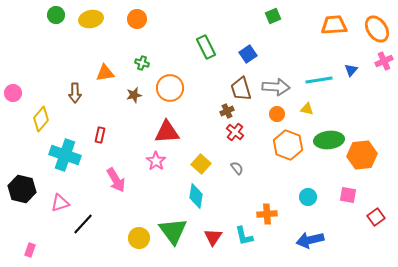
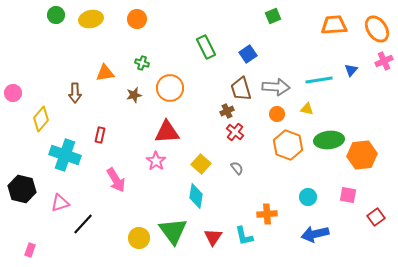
blue arrow at (310, 240): moved 5 px right, 6 px up
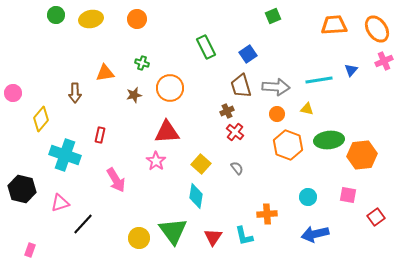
brown trapezoid at (241, 89): moved 3 px up
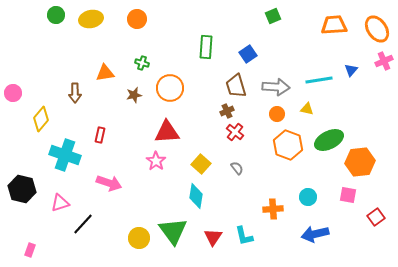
green rectangle at (206, 47): rotated 30 degrees clockwise
brown trapezoid at (241, 86): moved 5 px left
green ellipse at (329, 140): rotated 20 degrees counterclockwise
orange hexagon at (362, 155): moved 2 px left, 7 px down
pink arrow at (116, 180): moved 7 px left, 3 px down; rotated 40 degrees counterclockwise
orange cross at (267, 214): moved 6 px right, 5 px up
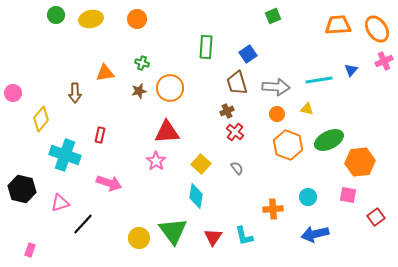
orange trapezoid at (334, 25): moved 4 px right
brown trapezoid at (236, 86): moved 1 px right, 3 px up
brown star at (134, 95): moved 5 px right, 4 px up
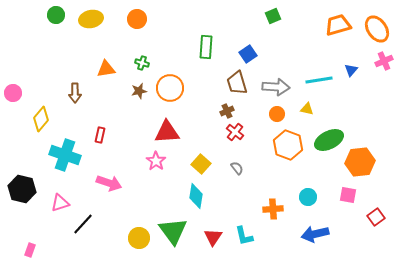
orange trapezoid at (338, 25): rotated 12 degrees counterclockwise
orange triangle at (105, 73): moved 1 px right, 4 px up
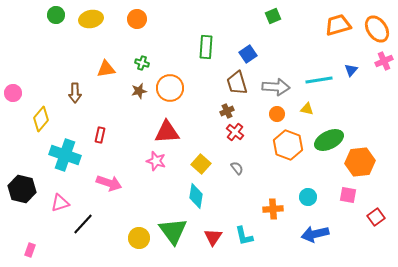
pink star at (156, 161): rotated 18 degrees counterclockwise
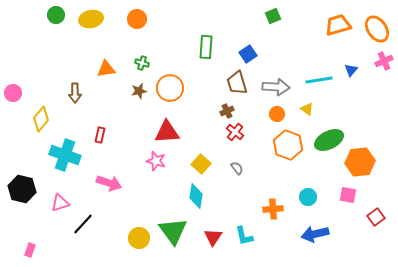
yellow triangle at (307, 109): rotated 24 degrees clockwise
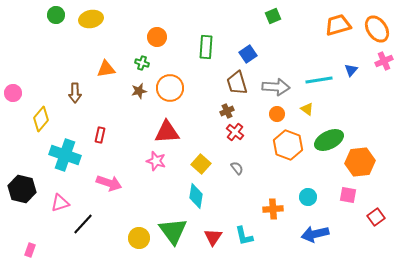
orange circle at (137, 19): moved 20 px right, 18 px down
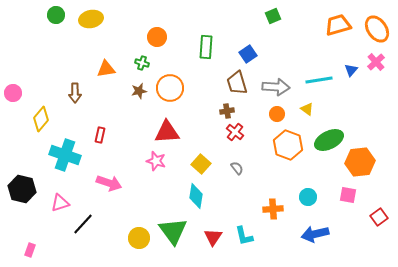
pink cross at (384, 61): moved 8 px left, 1 px down; rotated 18 degrees counterclockwise
brown cross at (227, 111): rotated 16 degrees clockwise
red square at (376, 217): moved 3 px right
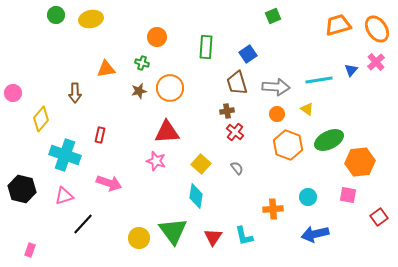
pink triangle at (60, 203): moved 4 px right, 7 px up
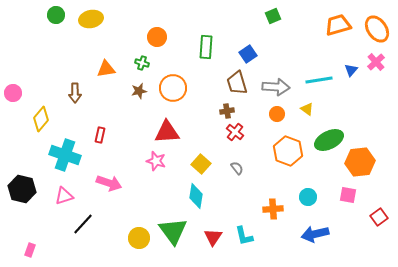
orange circle at (170, 88): moved 3 px right
orange hexagon at (288, 145): moved 6 px down
